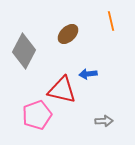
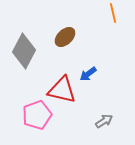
orange line: moved 2 px right, 8 px up
brown ellipse: moved 3 px left, 3 px down
blue arrow: rotated 30 degrees counterclockwise
gray arrow: rotated 30 degrees counterclockwise
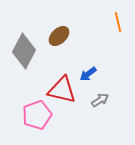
orange line: moved 5 px right, 9 px down
brown ellipse: moved 6 px left, 1 px up
gray arrow: moved 4 px left, 21 px up
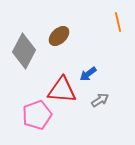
red triangle: rotated 8 degrees counterclockwise
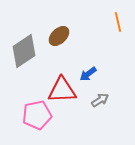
gray diamond: rotated 28 degrees clockwise
red triangle: rotated 8 degrees counterclockwise
pink pentagon: rotated 8 degrees clockwise
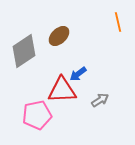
blue arrow: moved 10 px left
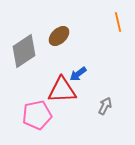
gray arrow: moved 5 px right, 6 px down; rotated 30 degrees counterclockwise
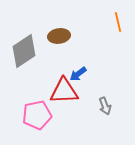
brown ellipse: rotated 35 degrees clockwise
red triangle: moved 2 px right, 1 px down
gray arrow: rotated 132 degrees clockwise
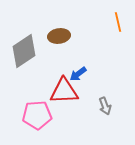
pink pentagon: rotated 8 degrees clockwise
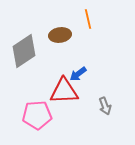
orange line: moved 30 px left, 3 px up
brown ellipse: moved 1 px right, 1 px up
